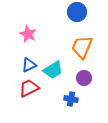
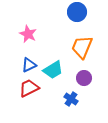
blue cross: rotated 24 degrees clockwise
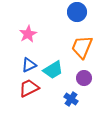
pink star: rotated 18 degrees clockwise
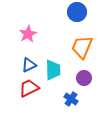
cyan trapezoid: rotated 60 degrees counterclockwise
